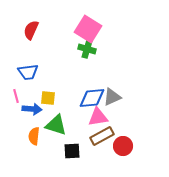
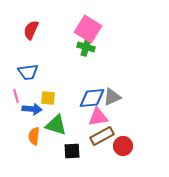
green cross: moved 1 px left, 2 px up
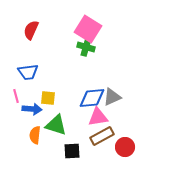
orange semicircle: moved 1 px right, 1 px up
red circle: moved 2 px right, 1 px down
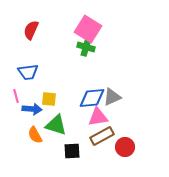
yellow square: moved 1 px right, 1 px down
orange semicircle: rotated 36 degrees counterclockwise
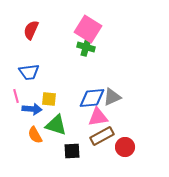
blue trapezoid: moved 1 px right
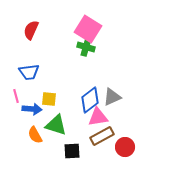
blue diamond: moved 2 px left, 2 px down; rotated 32 degrees counterclockwise
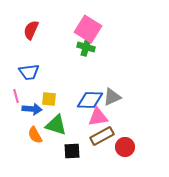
blue diamond: rotated 40 degrees clockwise
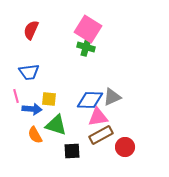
brown rectangle: moved 1 px left, 1 px up
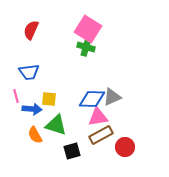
blue diamond: moved 2 px right, 1 px up
black square: rotated 12 degrees counterclockwise
